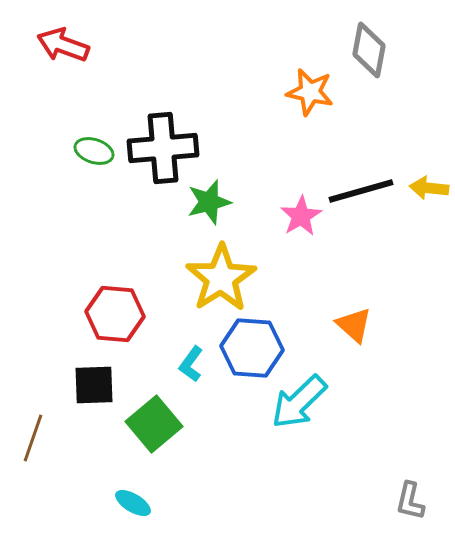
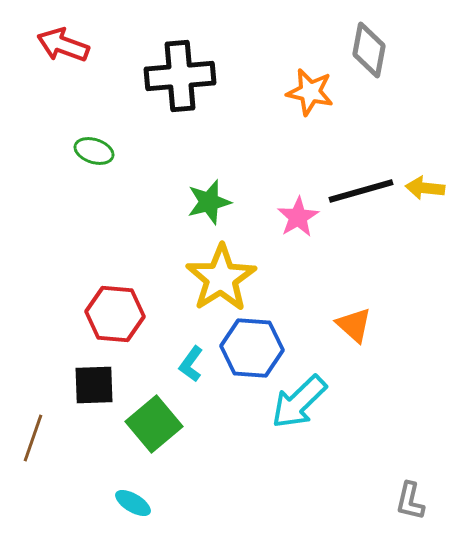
black cross: moved 17 px right, 72 px up
yellow arrow: moved 4 px left
pink star: moved 3 px left, 1 px down
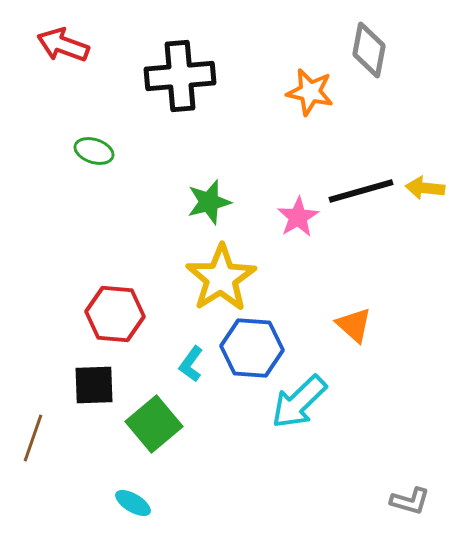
gray L-shape: rotated 87 degrees counterclockwise
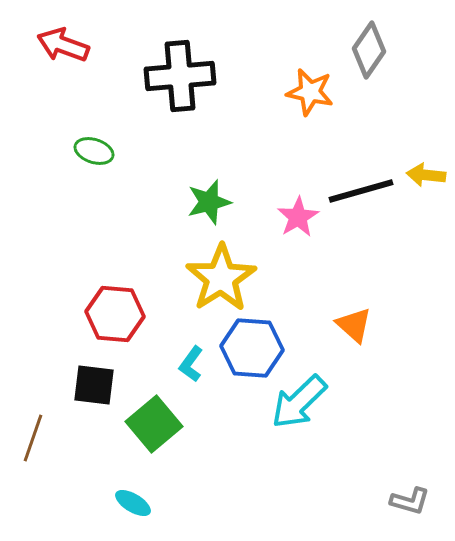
gray diamond: rotated 24 degrees clockwise
yellow arrow: moved 1 px right, 13 px up
black square: rotated 9 degrees clockwise
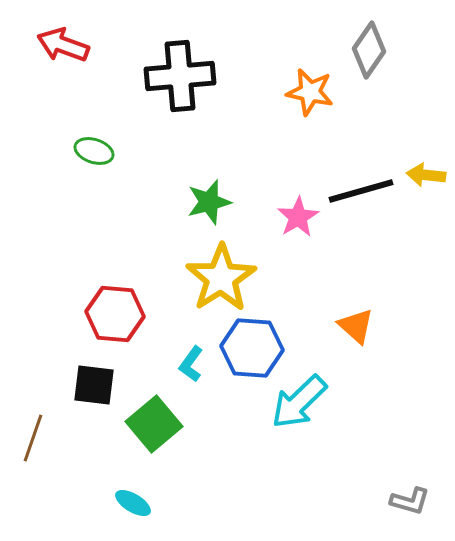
orange triangle: moved 2 px right, 1 px down
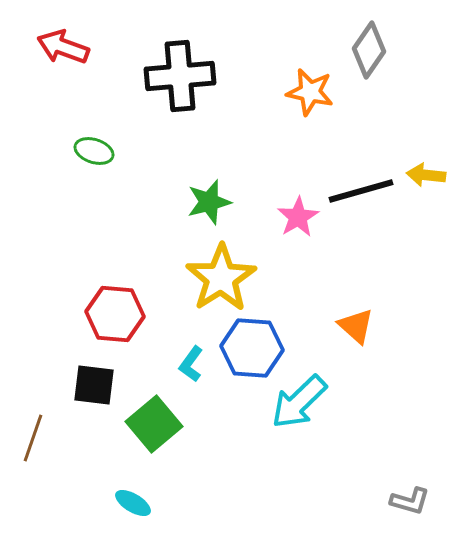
red arrow: moved 2 px down
